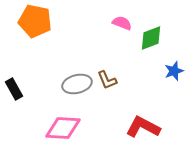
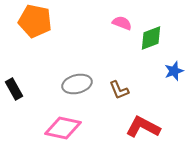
brown L-shape: moved 12 px right, 10 px down
pink diamond: rotated 9 degrees clockwise
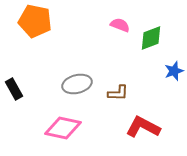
pink semicircle: moved 2 px left, 2 px down
brown L-shape: moved 1 px left, 3 px down; rotated 65 degrees counterclockwise
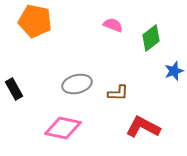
pink semicircle: moved 7 px left
green diamond: rotated 16 degrees counterclockwise
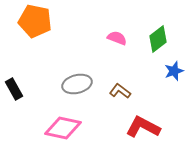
pink semicircle: moved 4 px right, 13 px down
green diamond: moved 7 px right, 1 px down
brown L-shape: moved 2 px right, 2 px up; rotated 145 degrees counterclockwise
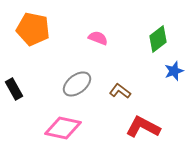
orange pentagon: moved 2 px left, 8 px down
pink semicircle: moved 19 px left
gray ellipse: rotated 24 degrees counterclockwise
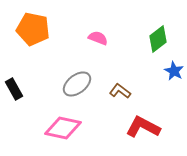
blue star: rotated 24 degrees counterclockwise
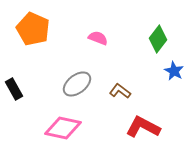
orange pentagon: rotated 12 degrees clockwise
green diamond: rotated 16 degrees counterclockwise
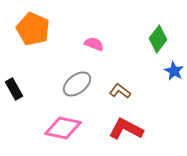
pink semicircle: moved 4 px left, 6 px down
red L-shape: moved 17 px left, 2 px down
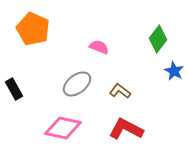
pink semicircle: moved 5 px right, 3 px down
